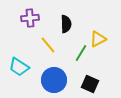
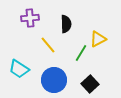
cyan trapezoid: moved 2 px down
black square: rotated 24 degrees clockwise
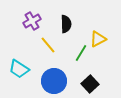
purple cross: moved 2 px right, 3 px down; rotated 24 degrees counterclockwise
blue circle: moved 1 px down
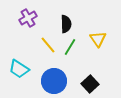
purple cross: moved 4 px left, 3 px up
yellow triangle: rotated 36 degrees counterclockwise
green line: moved 11 px left, 6 px up
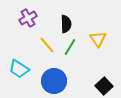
yellow line: moved 1 px left
black square: moved 14 px right, 2 px down
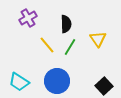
cyan trapezoid: moved 13 px down
blue circle: moved 3 px right
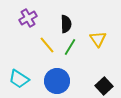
cyan trapezoid: moved 3 px up
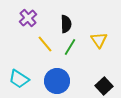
purple cross: rotated 12 degrees counterclockwise
yellow triangle: moved 1 px right, 1 px down
yellow line: moved 2 px left, 1 px up
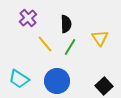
yellow triangle: moved 1 px right, 2 px up
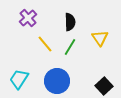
black semicircle: moved 4 px right, 2 px up
cyan trapezoid: rotated 90 degrees clockwise
